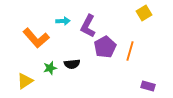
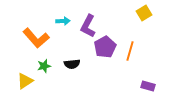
green star: moved 6 px left, 2 px up
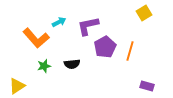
cyan arrow: moved 4 px left, 1 px down; rotated 24 degrees counterclockwise
purple L-shape: rotated 50 degrees clockwise
yellow triangle: moved 8 px left, 5 px down
purple rectangle: moved 1 px left
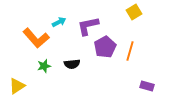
yellow square: moved 10 px left, 1 px up
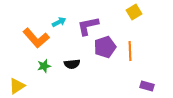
purple pentagon: rotated 10 degrees clockwise
orange line: rotated 18 degrees counterclockwise
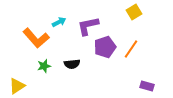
orange line: moved 1 px right, 2 px up; rotated 36 degrees clockwise
